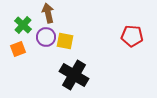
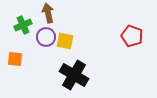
green cross: rotated 24 degrees clockwise
red pentagon: rotated 15 degrees clockwise
orange square: moved 3 px left, 10 px down; rotated 28 degrees clockwise
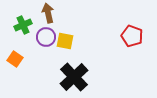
orange square: rotated 28 degrees clockwise
black cross: moved 2 px down; rotated 16 degrees clockwise
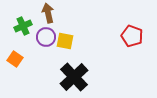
green cross: moved 1 px down
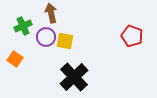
brown arrow: moved 3 px right
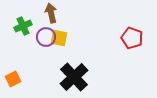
red pentagon: moved 2 px down
yellow square: moved 6 px left, 3 px up
orange square: moved 2 px left, 20 px down; rotated 28 degrees clockwise
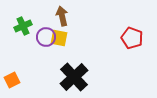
brown arrow: moved 11 px right, 3 px down
orange square: moved 1 px left, 1 px down
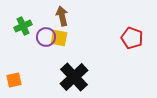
orange square: moved 2 px right; rotated 14 degrees clockwise
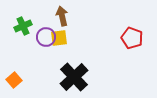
yellow square: rotated 18 degrees counterclockwise
orange square: rotated 28 degrees counterclockwise
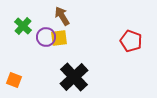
brown arrow: rotated 18 degrees counterclockwise
green cross: rotated 24 degrees counterclockwise
red pentagon: moved 1 px left, 3 px down
orange square: rotated 28 degrees counterclockwise
